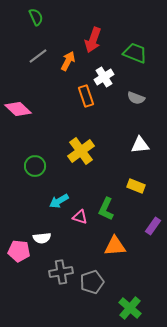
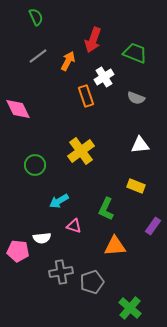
pink diamond: rotated 20 degrees clockwise
green circle: moved 1 px up
pink triangle: moved 6 px left, 9 px down
pink pentagon: moved 1 px left
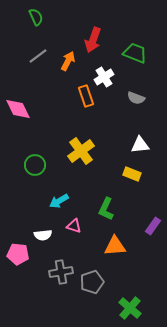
yellow rectangle: moved 4 px left, 12 px up
white semicircle: moved 1 px right, 3 px up
pink pentagon: moved 3 px down
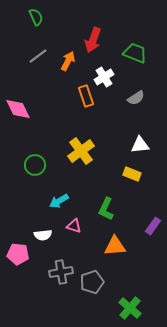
gray semicircle: rotated 54 degrees counterclockwise
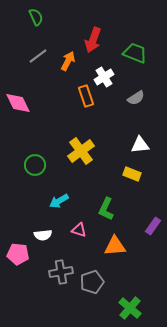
pink diamond: moved 6 px up
pink triangle: moved 5 px right, 4 px down
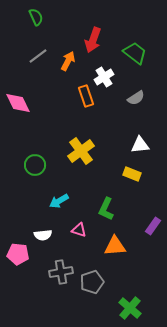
green trapezoid: rotated 15 degrees clockwise
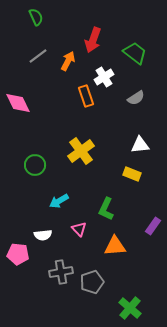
pink triangle: moved 1 px up; rotated 28 degrees clockwise
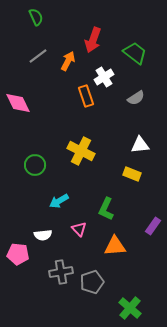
yellow cross: rotated 28 degrees counterclockwise
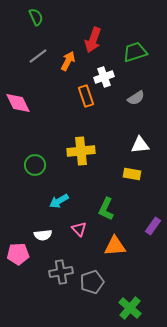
green trapezoid: moved 1 px up; rotated 55 degrees counterclockwise
white cross: rotated 12 degrees clockwise
yellow cross: rotated 32 degrees counterclockwise
yellow rectangle: rotated 12 degrees counterclockwise
pink pentagon: rotated 10 degrees counterclockwise
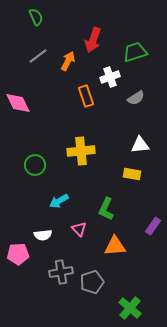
white cross: moved 6 px right
